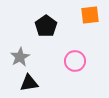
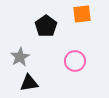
orange square: moved 8 px left, 1 px up
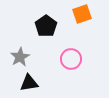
orange square: rotated 12 degrees counterclockwise
pink circle: moved 4 px left, 2 px up
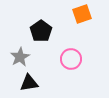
black pentagon: moved 5 px left, 5 px down
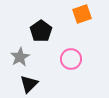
black triangle: moved 1 px down; rotated 36 degrees counterclockwise
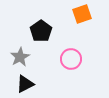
black triangle: moved 4 px left; rotated 18 degrees clockwise
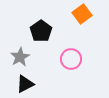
orange square: rotated 18 degrees counterclockwise
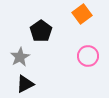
pink circle: moved 17 px right, 3 px up
